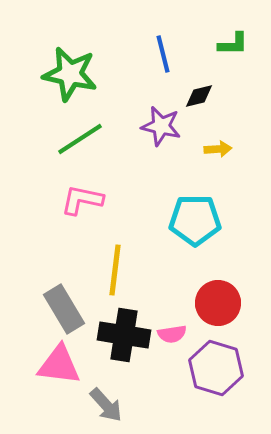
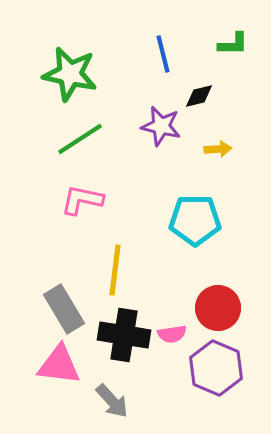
red circle: moved 5 px down
purple hexagon: rotated 6 degrees clockwise
gray arrow: moved 6 px right, 4 px up
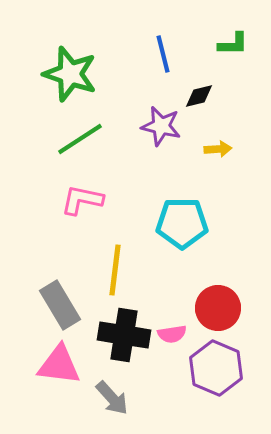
green star: rotated 6 degrees clockwise
cyan pentagon: moved 13 px left, 3 px down
gray rectangle: moved 4 px left, 4 px up
gray arrow: moved 3 px up
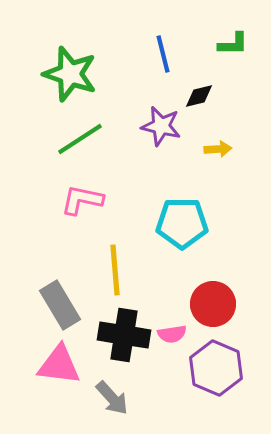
yellow line: rotated 12 degrees counterclockwise
red circle: moved 5 px left, 4 px up
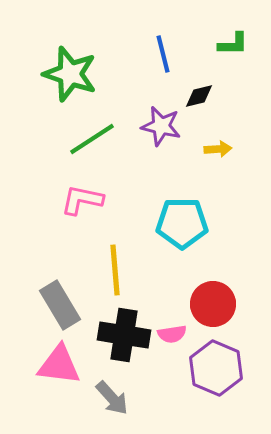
green line: moved 12 px right
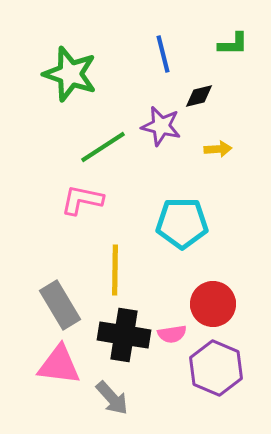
green line: moved 11 px right, 8 px down
yellow line: rotated 6 degrees clockwise
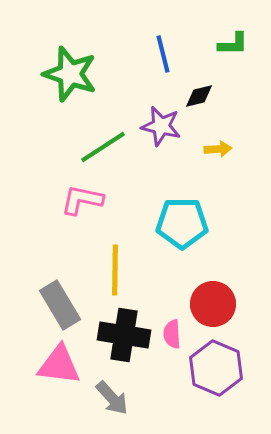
pink semicircle: rotated 96 degrees clockwise
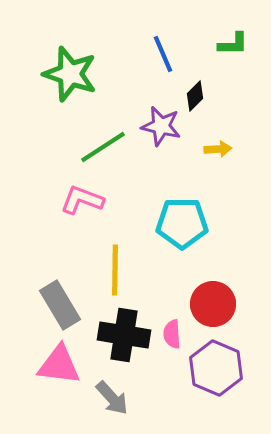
blue line: rotated 9 degrees counterclockwise
black diamond: moved 4 px left; rotated 32 degrees counterclockwise
pink L-shape: rotated 9 degrees clockwise
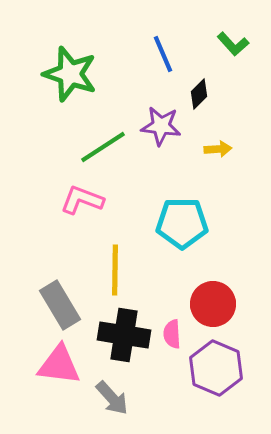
green L-shape: rotated 48 degrees clockwise
black diamond: moved 4 px right, 2 px up
purple star: rotated 6 degrees counterclockwise
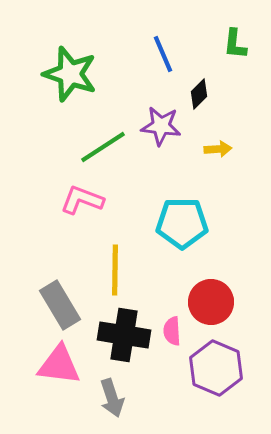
green L-shape: moved 2 px right; rotated 48 degrees clockwise
red circle: moved 2 px left, 2 px up
pink semicircle: moved 3 px up
gray arrow: rotated 24 degrees clockwise
